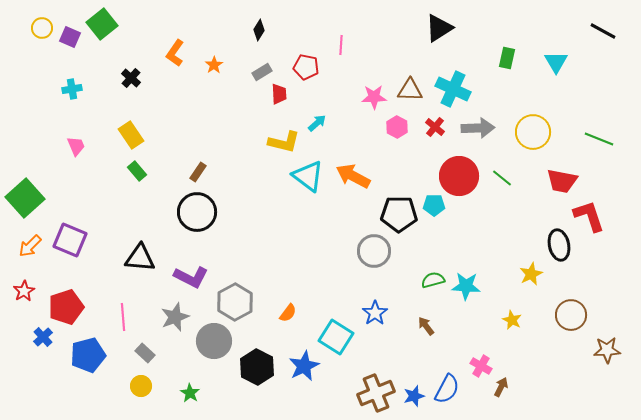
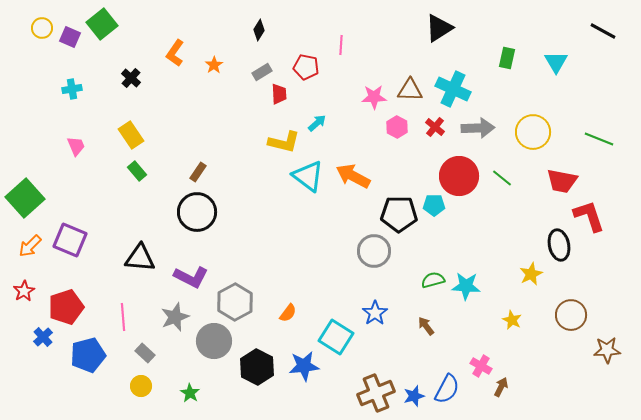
blue star at (304, 366): rotated 20 degrees clockwise
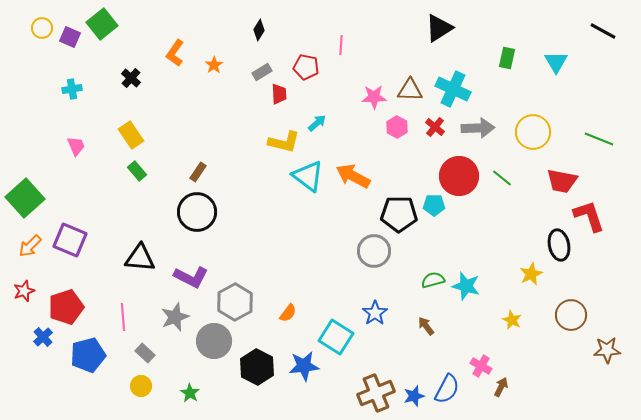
cyan star at (466, 286): rotated 12 degrees clockwise
red star at (24, 291): rotated 10 degrees clockwise
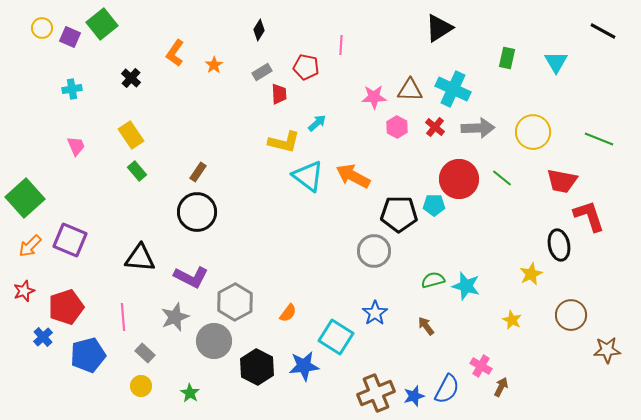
red circle at (459, 176): moved 3 px down
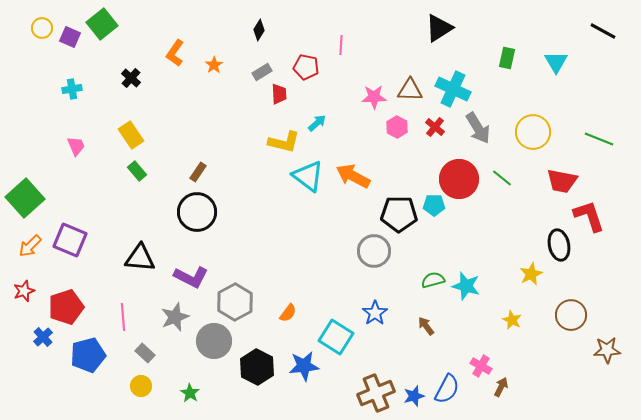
gray arrow at (478, 128): rotated 60 degrees clockwise
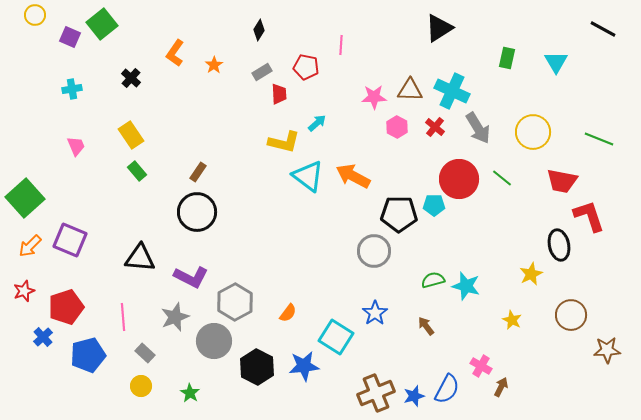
yellow circle at (42, 28): moved 7 px left, 13 px up
black line at (603, 31): moved 2 px up
cyan cross at (453, 89): moved 1 px left, 2 px down
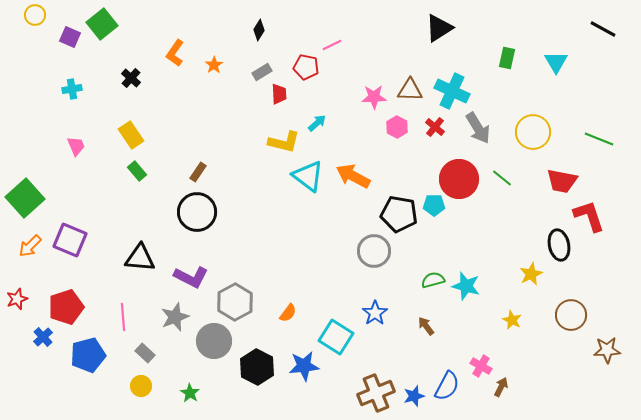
pink line at (341, 45): moved 9 px left; rotated 60 degrees clockwise
black pentagon at (399, 214): rotated 9 degrees clockwise
red star at (24, 291): moved 7 px left, 8 px down
blue semicircle at (447, 389): moved 3 px up
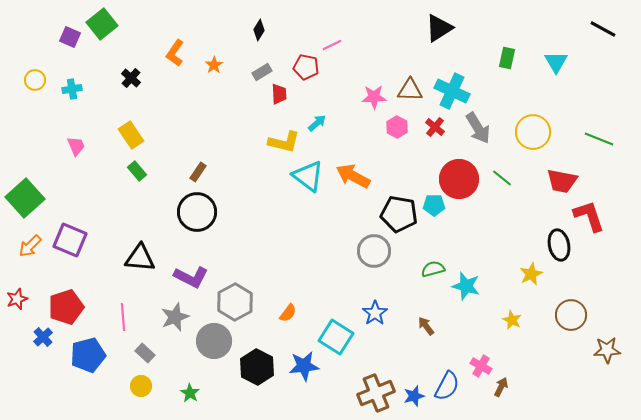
yellow circle at (35, 15): moved 65 px down
green semicircle at (433, 280): moved 11 px up
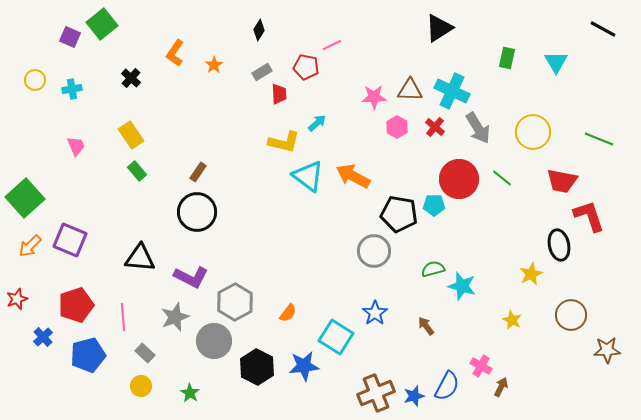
cyan star at (466, 286): moved 4 px left
red pentagon at (66, 307): moved 10 px right, 2 px up
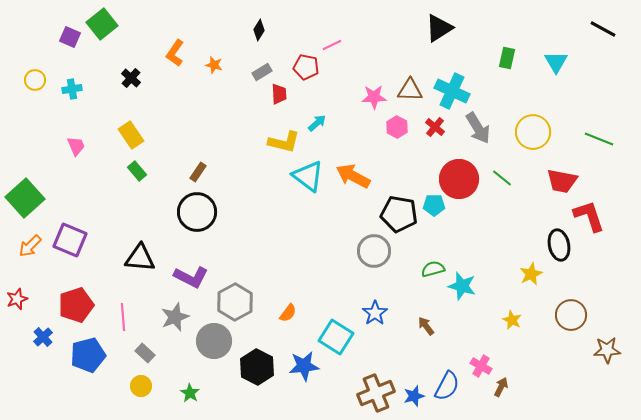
orange star at (214, 65): rotated 24 degrees counterclockwise
